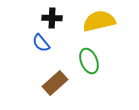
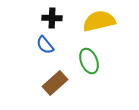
blue semicircle: moved 4 px right, 2 px down
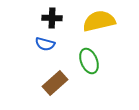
blue semicircle: moved 1 px up; rotated 36 degrees counterclockwise
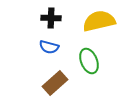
black cross: moved 1 px left
blue semicircle: moved 4 px right, 3 px down
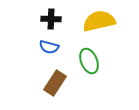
black cross: moved 1 px down
brown rectangle: rotated 15 degrees counterclockwise
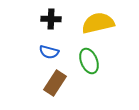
yellow semicircle: moved 1 px left, 2 px down
blue semicircle: moved 5 px down
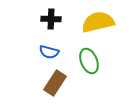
yellow semicircle: moved 1 px up
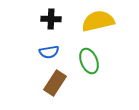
yellow semicircle: moved 1 px up
blue semicircle: rotated 24 degrees counterclockwise
